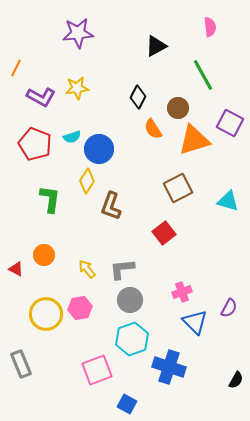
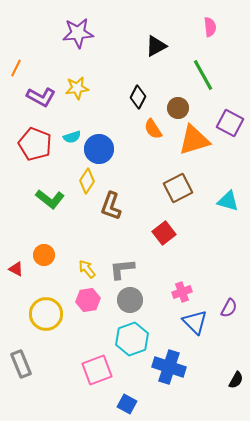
green L-shape: rotated 120 degrees clockwise
pink hexagon: moved 8 px right, 8 px up
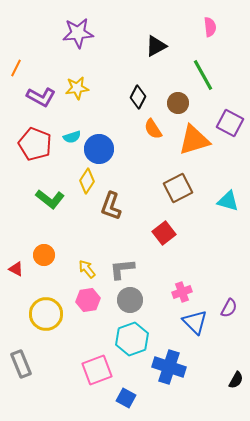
brown circle: moved 5 px up
blue square: moved 1 px left, 6 px up
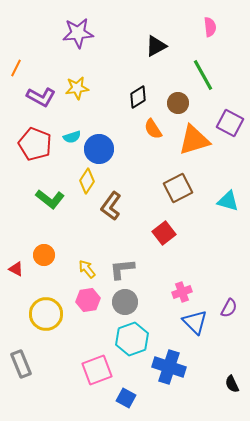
black diamond: rotated 30 degrees clockwise
brown L-shape: rotated 16 degrees clockwise
gray circle: moved 5 px left, 2 px down
black semicircle: moved 4 px left, 4 px down; rotated 126 degrees clockwise
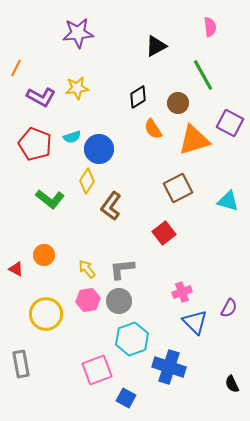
gray circle: moved 6 px left, 1 px up
gray rectangle: rotated 12 degrees clockwise
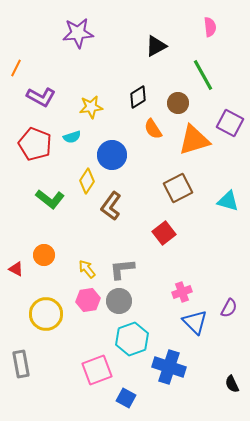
yellow star: moved 14 px right, 19 px down
blue circle: moved 13 px right, 6 px down
